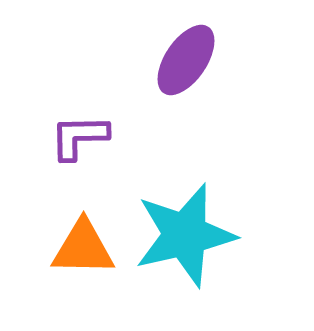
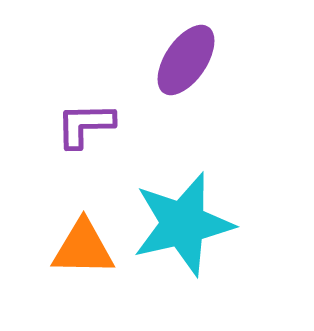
purple L-shape: moved 6 px right, 12 px up
cyan star: moved 2 px left, 11 px up
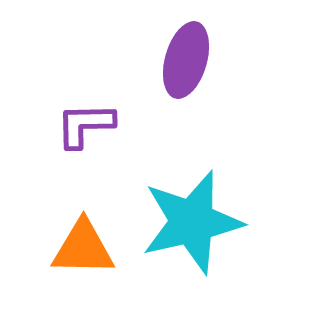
purple ellipse: rotated 18 degrees counterclockwise
cyan star: moved 9 px right, 2 px up
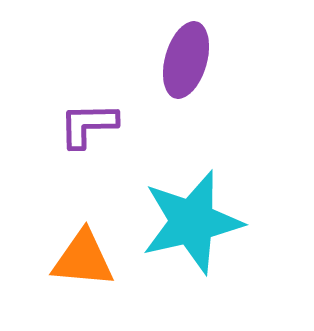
purple L-shape: moved 3 px right
orange triangle: moved 11 px down; rotated 4 degrees clockwise
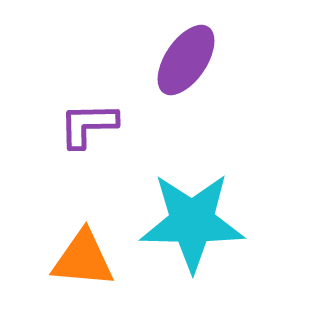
purple ellipse: rotated 18 degrees clockwise
cyan star: rotated 14 degrees clockwise
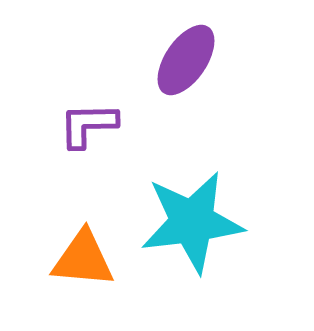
cyan star: rotated 8 degrees counterclockwise
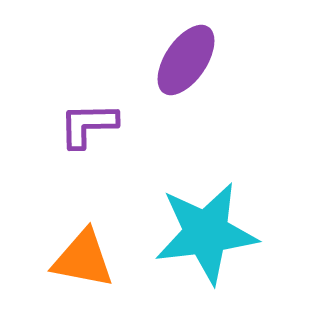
cyan star: moved 14 px right, 11 px down
orange triangle: rotated 6 degrees clockwise
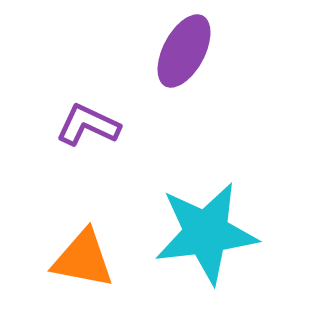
purple ellipse: moved 2 px left, 9 px up; rotated 6 degrees counterclockwise
purple L-shape: rotated 26 degrees clockwise
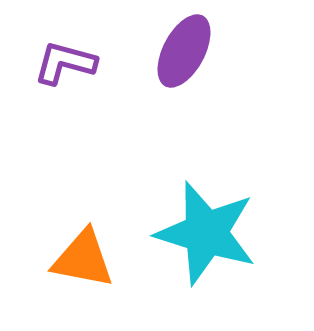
purple L-shape: moved 23 px left, 62 px up; rotated 10 degrees counterclockwise
cyan star: rotated 24 degrees clockwise
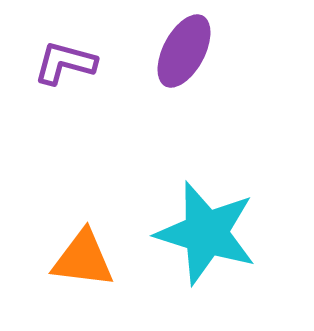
orange triangle: rotated 4 degrees counterclockwise
